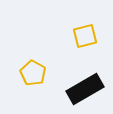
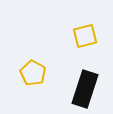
black rectangle: rotated 42 degrees counterclockwise
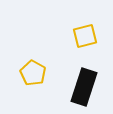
black rectangle: moved 1 px left, 2 px up
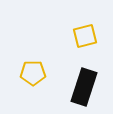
yellow pentagon: rotated 30 degrees counterclockwise
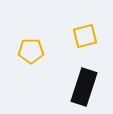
yellow pentagon: moved 2 px left, 22 px up
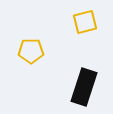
yellow square: moved 14 px up
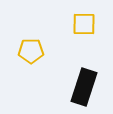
yellow square: moved 1 px left, 2 px down; rotated 15 degrees clockwise
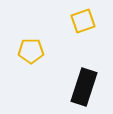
yellow square: moved 1 px left, 3 px up; rotated 20 degrees counterclockwise
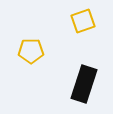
black rectangle: moved 3 px up
